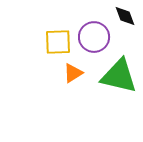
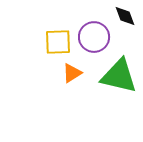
orange triangle: moved 1 px left
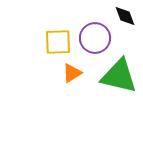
purple circle: moved 1 px right, 1 px down
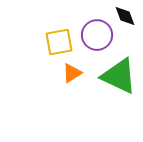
purple circle: moved 2 px right, 3 px up
yellow square: moved 1 px right; rotated 8 degrees counterclockwise
green triangle: rotated 12 degrees clockwise
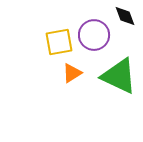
purple circle: moved 3 px left
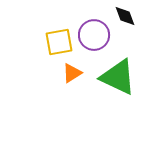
green triangle: moved 1 px left, 1 px down
